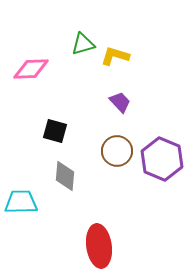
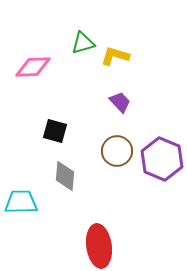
green triangle: moved 1 px up
pink diamond: moved 2 px right, 2 px up
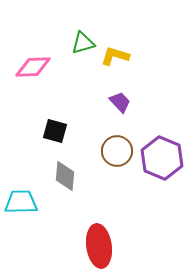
purple hexagon: moved 1 px up
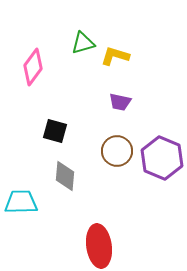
pink diamond: rotated 51 degrees counterclockwise
purple trapezoid: rotated 145 degrees clockwise
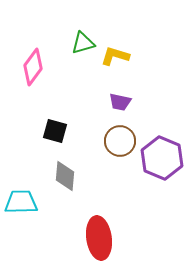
brown circle: moved 3 px right, 10 px up
red ellipse: moved 8 px up
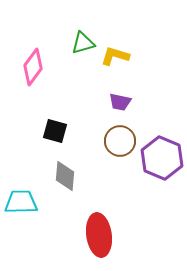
red ellipse: moved 3 px up
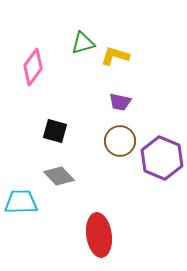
gray diamond: moved 6 px left; rotated 48 degrees counterclockwise
